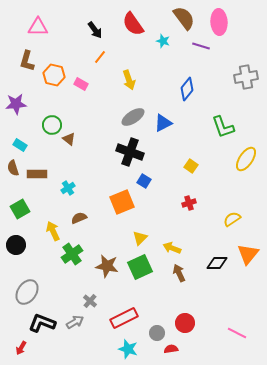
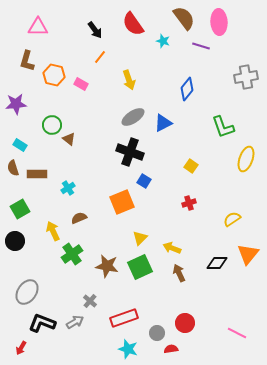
yellow ellipse at (246, 159): rotated 15 degrees counterclockwise
black circle at (16, 245): moved 1 px left, 4 px up
red rectangle at (124, 318): rotated 8 degrees clockwise
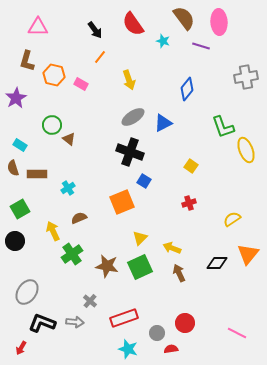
purple star at (16, 104): moved 6 px up; rotated 25 degrees counterclockwise
yellow ellipse at (246, 159): moved 9 px up; rotated 40 degrees counterclockwise
gray arrow at (75, 322): rotated 36 degrees clockwise
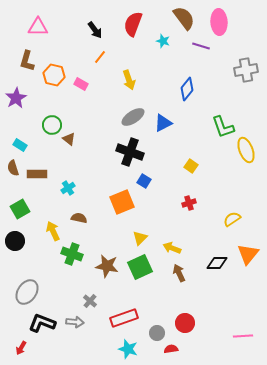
red semicircle at (133, 24): rotated 55 degrees clockwise
gray cross at (246, 77): moved 7 px up
brown semicircle at (79, 218): rotated 35 degrees clockwise
green cross at (72, 254): rotated 35 degrees counterclockwise
pink line at (237, 333): moved 6 px right, 3 px down; rotated 30 degrees counterclockwise
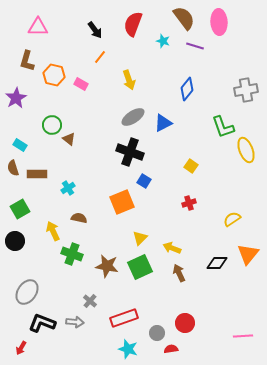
purple line at (201, 46): moved 6 px left
gray cross at (246, 70): moved 20 px down
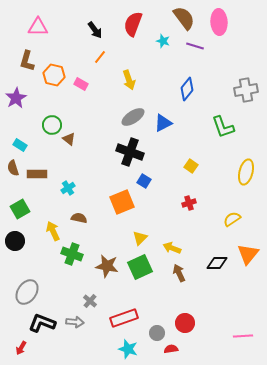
yellow ellipse at (246, 150): moved 22 px down; rotated 35 degrees clockwise
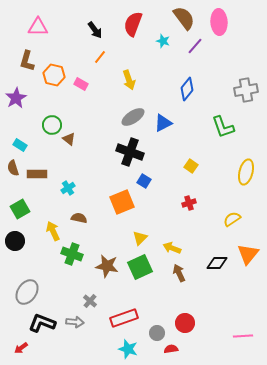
purple line at (195, 46): rotated 66 degrees counterclockwise
red arrow at (21, 348): rotated 24 degrees clockwise
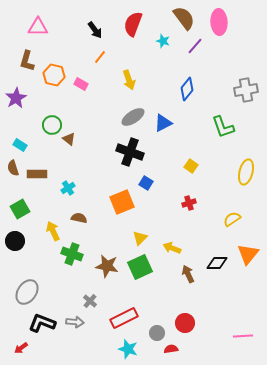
blue square at (144, 181): moved 2 px right, 2 px down
brown arrow at (179, 273): moved 9 px right, 1 px down
red rectangle at (124, 318): rotated 8 degrees counterclockwise
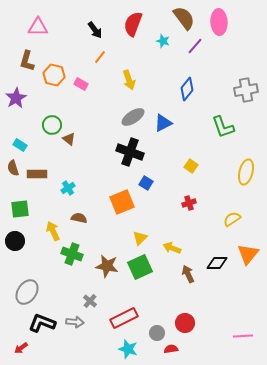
green square at (20, 209): rotated 24 degrees clockwise
